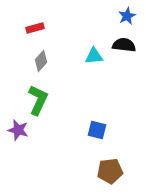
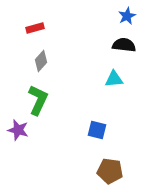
cyan triangle: moved 20 px right, 23 px down
brown pentagon: rotated 15 degrees clockwise
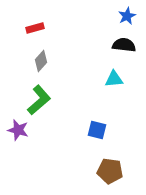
green L-shape: moved 1 px right; rotated 24 degrees clockwise
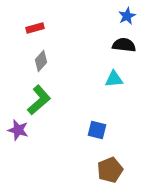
brown pentagon: moved 1 px up; rotated 30 degrees counterclockwise
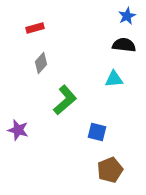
gray diamond: moved 2 px down
green L-shape: moved 26 px right
blue square: moved 2 px down
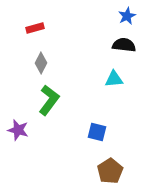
gray diamond: rotated 15 degrees counterclockwise
green L-shape: moved 16 px left; rotated 12 degrees counterclockwise
brown pentagon: moved 1 px down; rotated 10 degrees counterclockwise
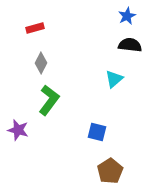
black semicircle: moved 6 px right
cyan triangle: rotated 36 degrees counterclockwise
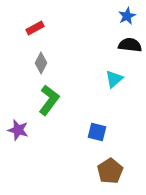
red rectangle: rotated 12 degrees counterclockwise
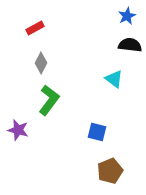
cyan triangle: rotated 42 degrees counterclockwise
brown pentagon: rotated 10 degrees clockwise
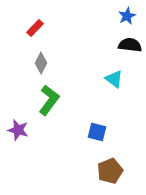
red rectangle: rotated 18 degrees counterclockwise
